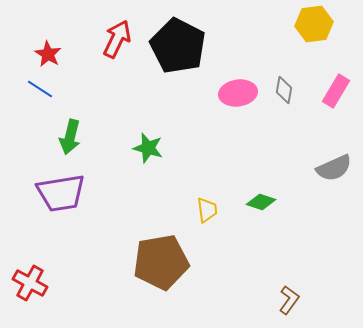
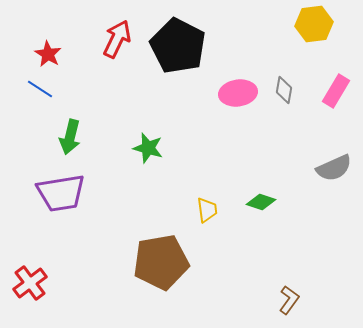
red cross: rotated 24 degrees clockwise
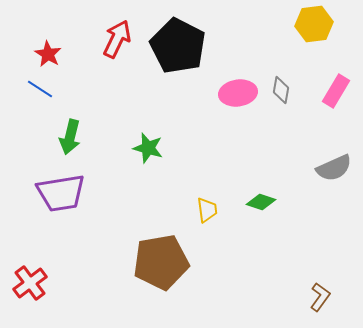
gray diamond: moved 3 px left
brown L-shape: moved 31 px right, 3 px up
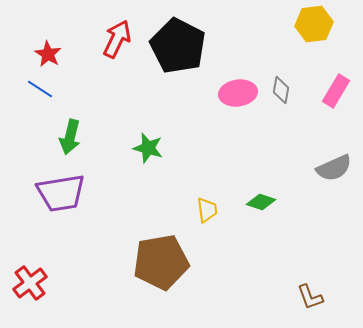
brown L-shape: moved 10 px left; rotated 124 degrees clockwise
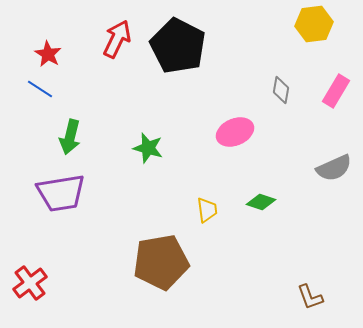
pink ellipse: moved 3 px left, 39 px down; rotated 15 degrees counterclockwise
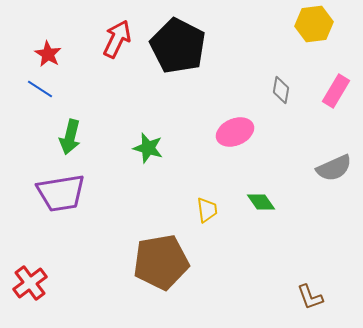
green diamond: rotated 36 degrees clockwise
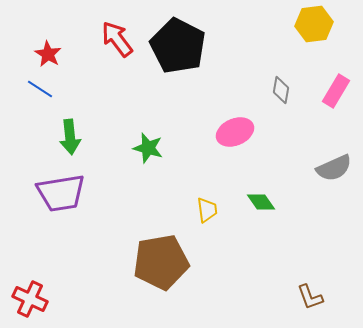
red arrow: rotated 63 degrees counterclockwise
green arrow: rotated 20 degrees counterclockwise
red cross: moved 16 px down; rotated 28 degrees counterclockwise
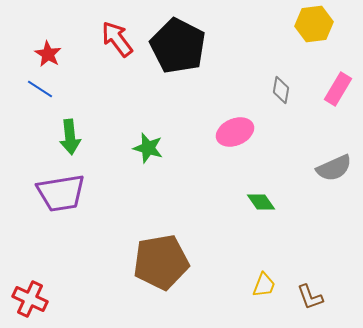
pink rectangle: moved 2 px right, 2 px up
yellow trapezoid: moved 57 px right, 75 px down; rotated 28 degrees clockwise
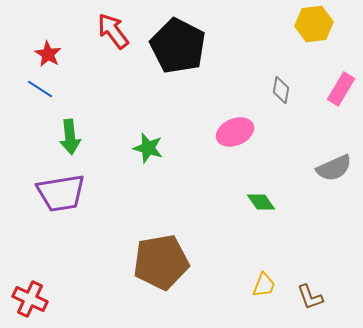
red arrow: moved 4 px left, 8 px up
pink rectangle: moved 3 px right
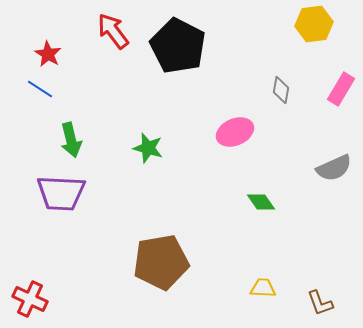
green arrow: moved 1 px right, 3 px down; rotated 8 degrees counterclockwise
purple trapezoid: rotated 12 degrees clockwise
yellow trapezoid: moved 1 px left, 3 px down; rotated 108 degrees counterclockwise
brown L-shape: moved 10 px right, 6 px down
